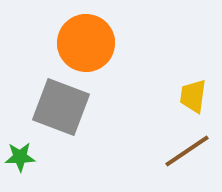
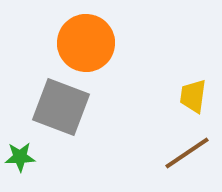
brown line: moved 2 px down
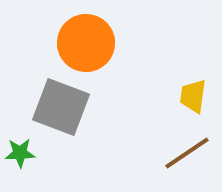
green star: moved 4 px up
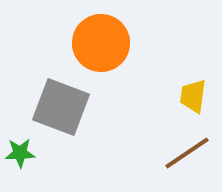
orange circle: moved 15 px right
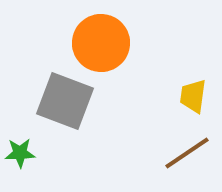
gray square: moved 4 px right, 6 px up
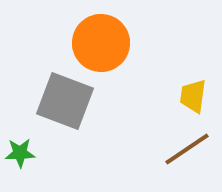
brown line: moved 4 px up
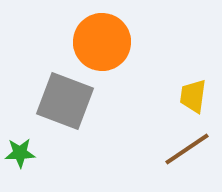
orange circle: moved 1 px right, 1 px up
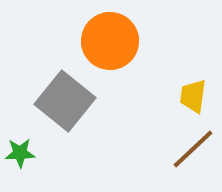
orange circle: moved 8 px right, 1 px up
gray square: rotated 18 degrees clockwise
brown line: moved 6 px right; rotated 9 degrees counterclockwise
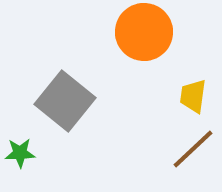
orange circle: moved 34 px right, 9 px up
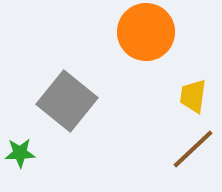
orange circle: moved 2 px right
gray square: moved 2 px right
